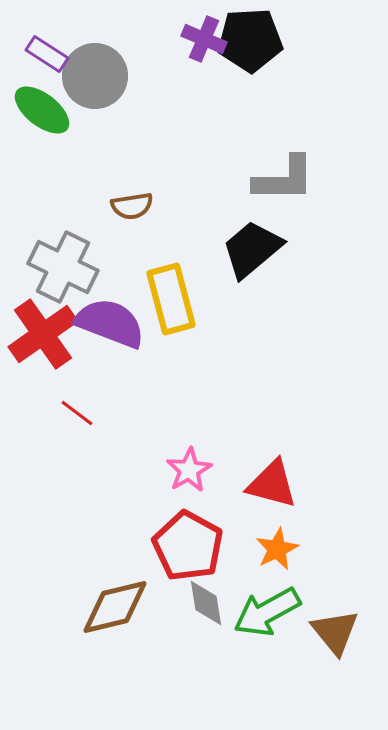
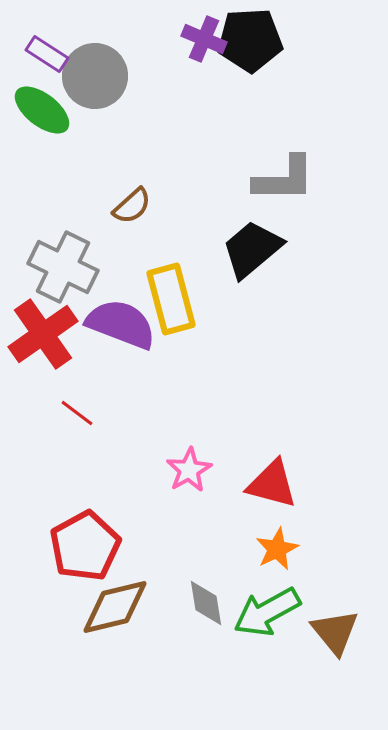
brown semicircle: rotated 33 degrees counterclockwise
purple semicircle: moved 11 px right, 1 px down
red pentagon: moved 103 px left; rotated 14 degrees clockwise
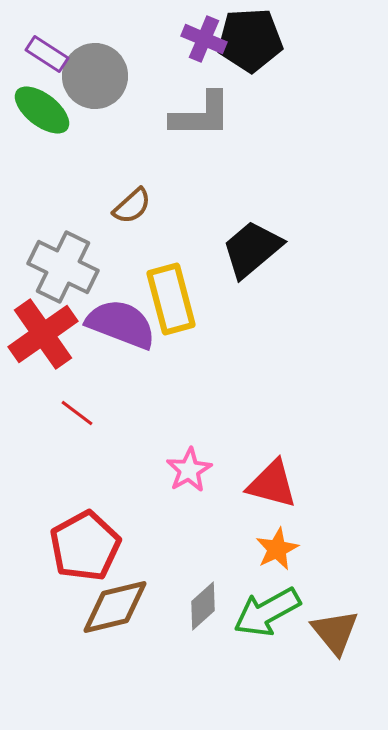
gray L-shape: moved 83 px left, 64 px up
gray diamond: moved 3 px left, 3 px down; rotated 57 degrees clockwise
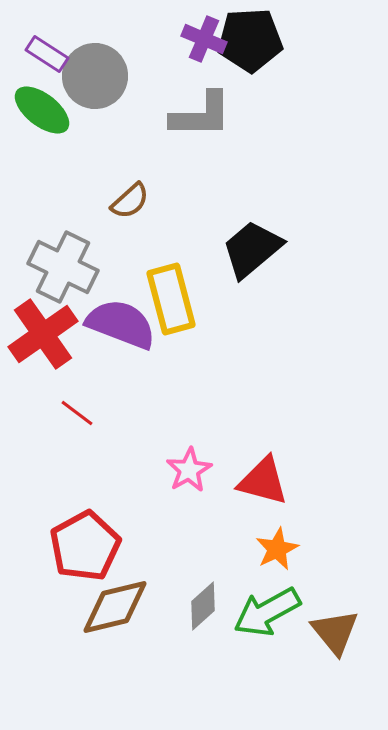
brown semicircle: moved 2 px left, 5 px up
red triangle: moved 9 px left, 3 px up
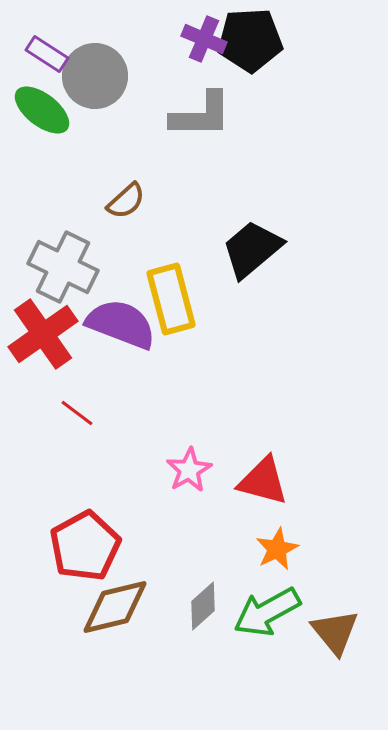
brown semicircle: moved 4 px left
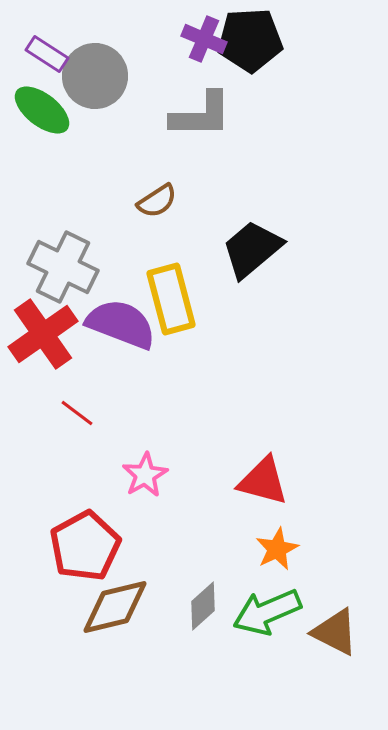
brown semicircle: moved 31 px right; rotated 9 degrees clockwise
pink star: moved 44 px left, 5 px down
green arrow: rotated 6 degrees clockwise
brown triangle: rotated 24 degrees counterclockwise
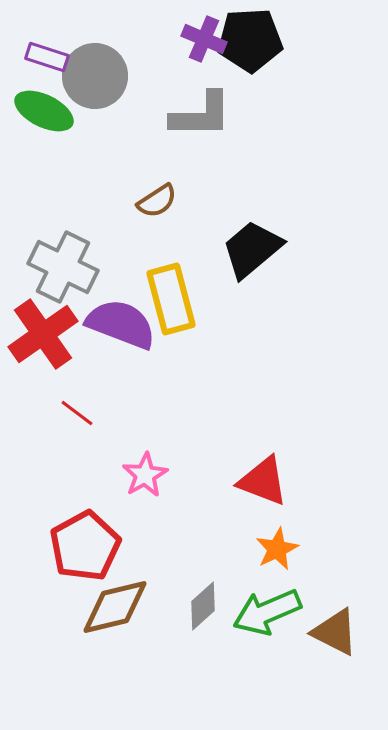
purple rectangle: moved 3 px down; rotated 15 degrees counterclockwise
green ellipse: moved 2 px right, 1 px down; rotated 12 degrees counterclockwise
red triangle: rotated 6 degrees clockwise
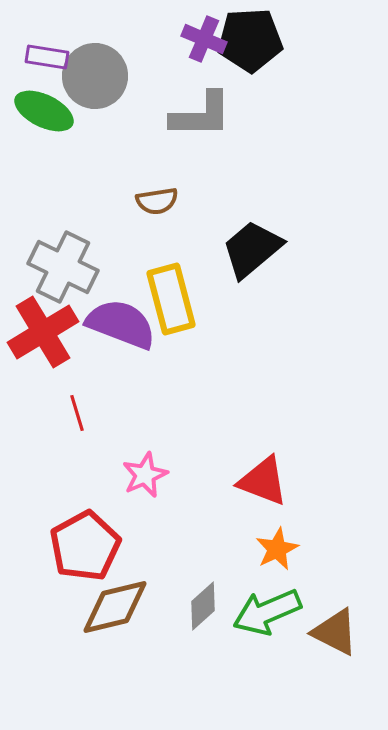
purple rectangle: rotated 9 degrees counterclockwise
brown semicircle: rotated 24 degrees clockwise
red cross: moved 2 px up; rotated 4 degrees clockwise
red line: rotated 36 degrees clockwise
pink star: rotated 6 degrees clockwise
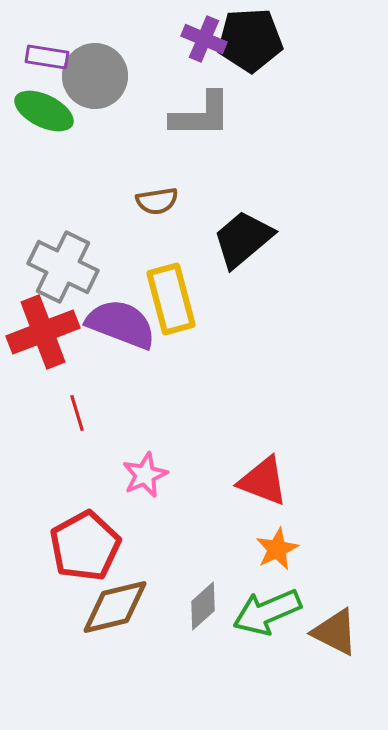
black trapezoid: moved 9 px left, 10 px up
red cross: rotated 10 degrees clockwise
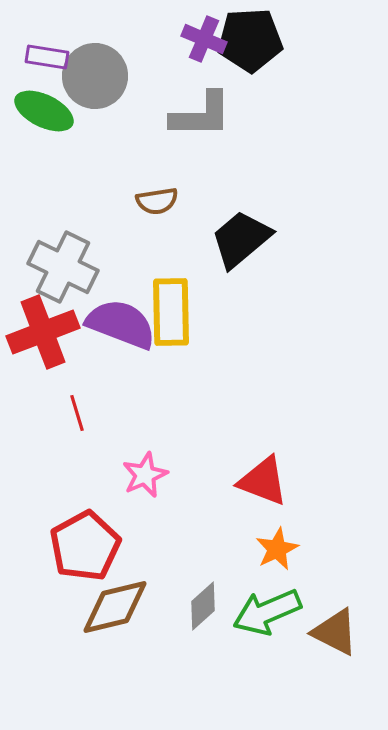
black trapezoid: moved 2 px left
yellow rectangle: moved 13 px down; rotated 14 degrees clockwise
